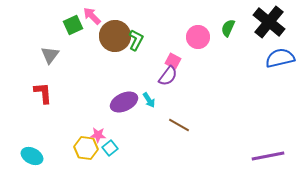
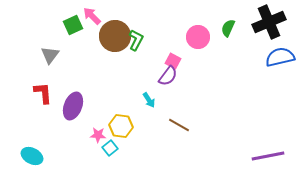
black cross: rotated 28 degrees clockwise
blue semicircle: moved 1 px up
purple ellipse: moved 51 px left, 4 px down; rotated 44 degrees counterclockwise
yellow hexagon: moved 35 px right, 22 px up
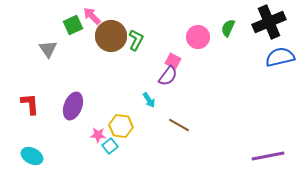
brown circle: moved 4 px left
gray triangle: moved 2 px left, 6 px up; rotated 12 degrees counterclockwise
red L-shape: moved 13 px left, 11 px down
cyan square: moved 2 px up
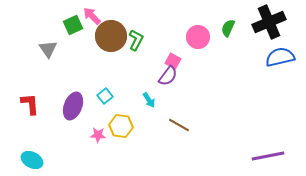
cyan square: moved 5 px left, 50 px up
cyan ellipse: moved 4 px down
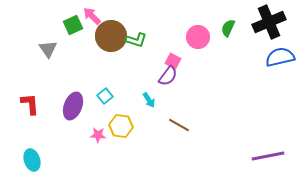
green L-shape: rotated 80 degrees clockwise
cyan ellipse: rotated 45 degrees clockwise
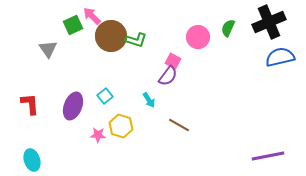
yellow hexagon: rotated 10 degrees clockwise
